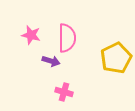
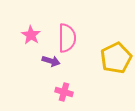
pink star: rotated 18 degrees clockwise
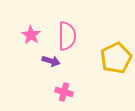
pink semicircle: moved 2 px up
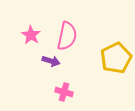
pink semicircle: rotated 12 degrees clockwise
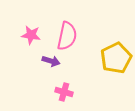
pink star: rotated 24 degrees counterclockwise
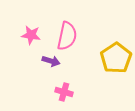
yellow pentagon: rotated 8 degrees counterclockwise
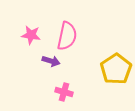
yellow pentagon: moved 11 px down
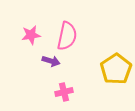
pink star: rotated 18 degrees counterclockwise
pink cross: rotated 30 degrees counterclockwise
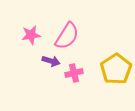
pink semicircle: rotated 20 degrees clockwise
pink cross: moved 10 px right, 19 px up
